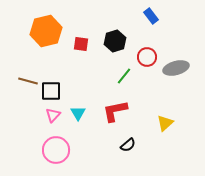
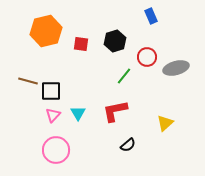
blue rectangle: rotated 14 degrees clockwise
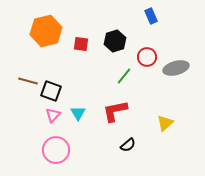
black square: rotated 20 degrees clockwise
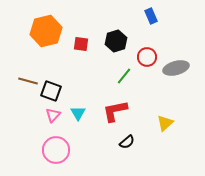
black hexagon: moved 1 px right
black semicircle: moved 1 px left, 3 px up
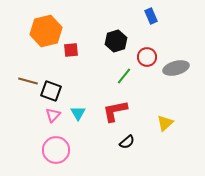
red square: moved 10 px left, 6 px down; rotated 14 degrees counterclockwise
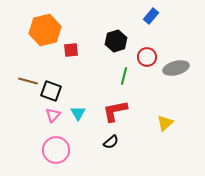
blue rectangle: rotated 63 degrees clockwise
orange hexagon: moved 1 px left, 1 px up
green line: rotated 24 degrees counterclockwise
black semicircle: moved 16 px left
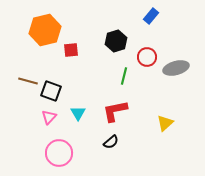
pink triangle: moved 4 px left, 2 px down
pink circle: moved 3 px right, 3 px down
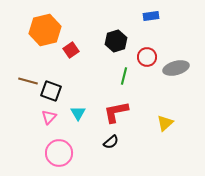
blue rectangle: rotated 42 degrees clockwise
red square: rotated 28 degrees counterclockwise
red L-shape: moved 1 px right, 1 px down
